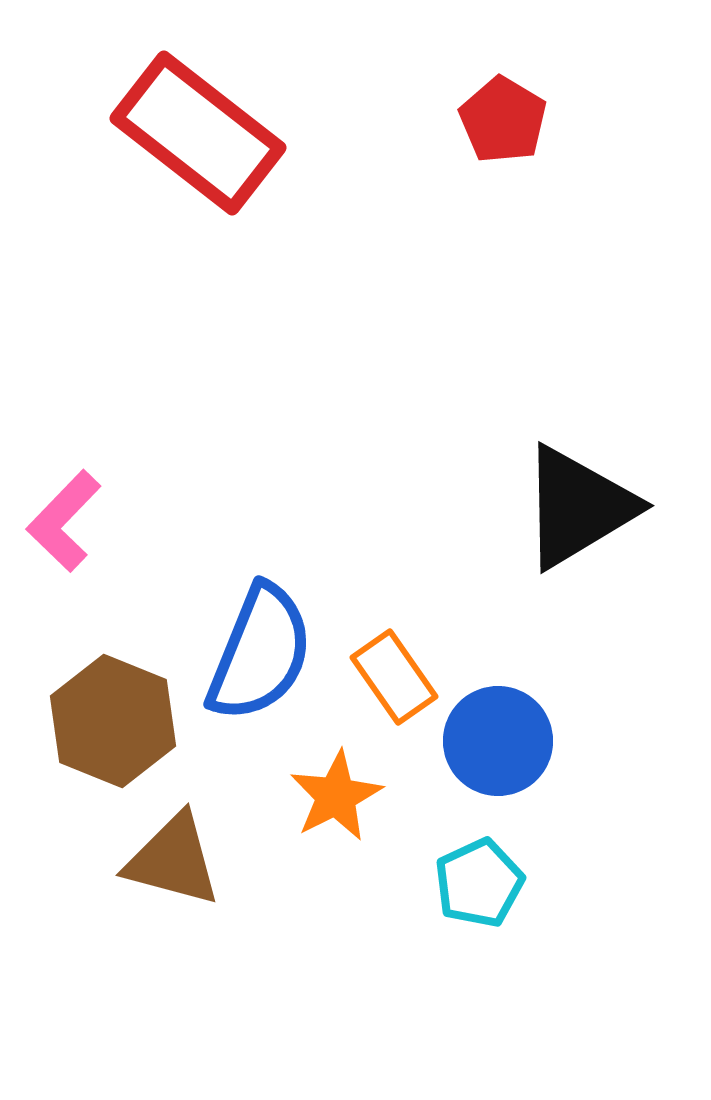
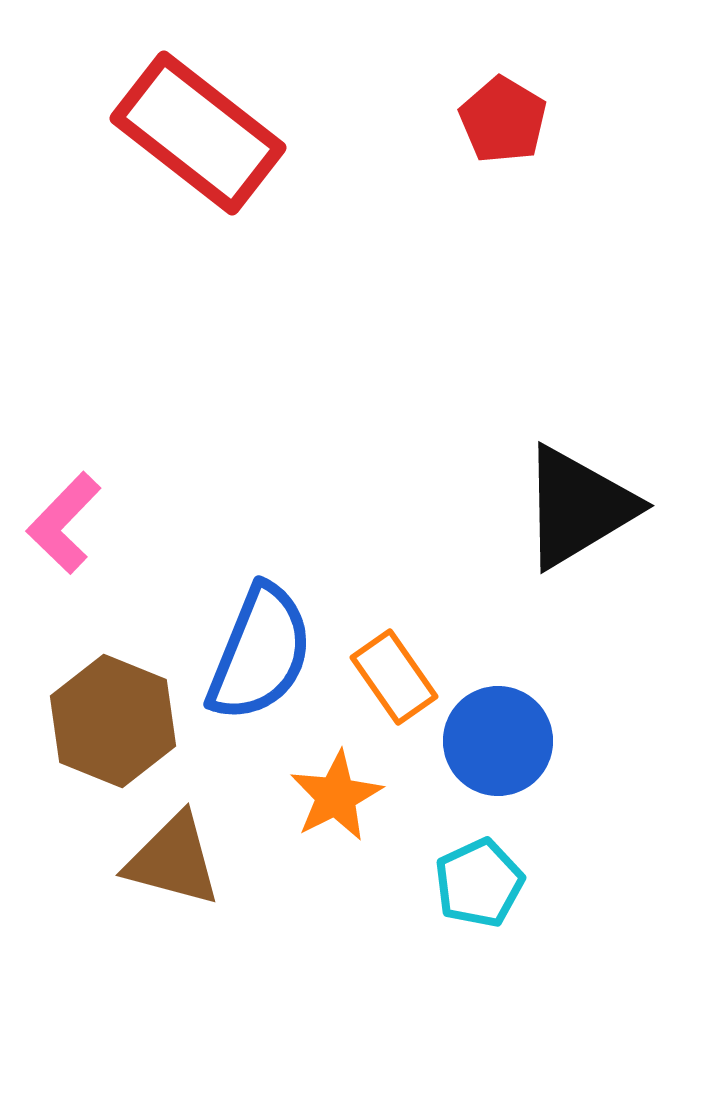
pink L-shape: moved 2 px down
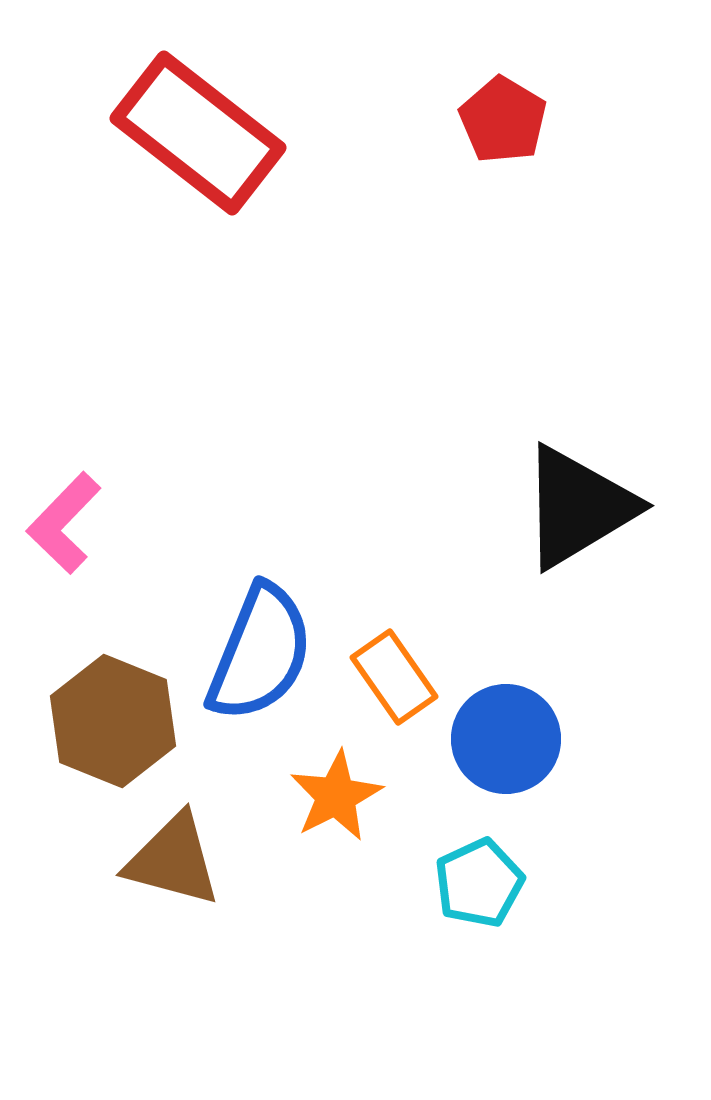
blue circle: moved 8 px right, 2 px up
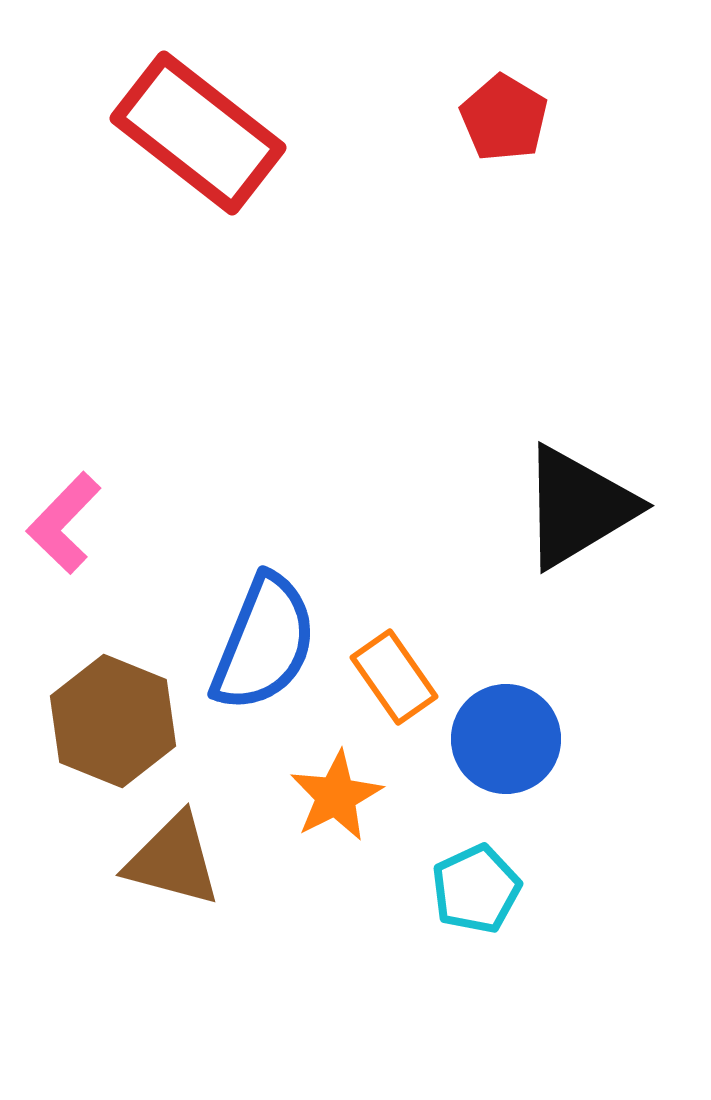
red pentagon: moved 1 px right, 2 px up
blue semicircle: moved 4 px right, 10 px up
cyan pentagon: moved 3 px left, 6 px down
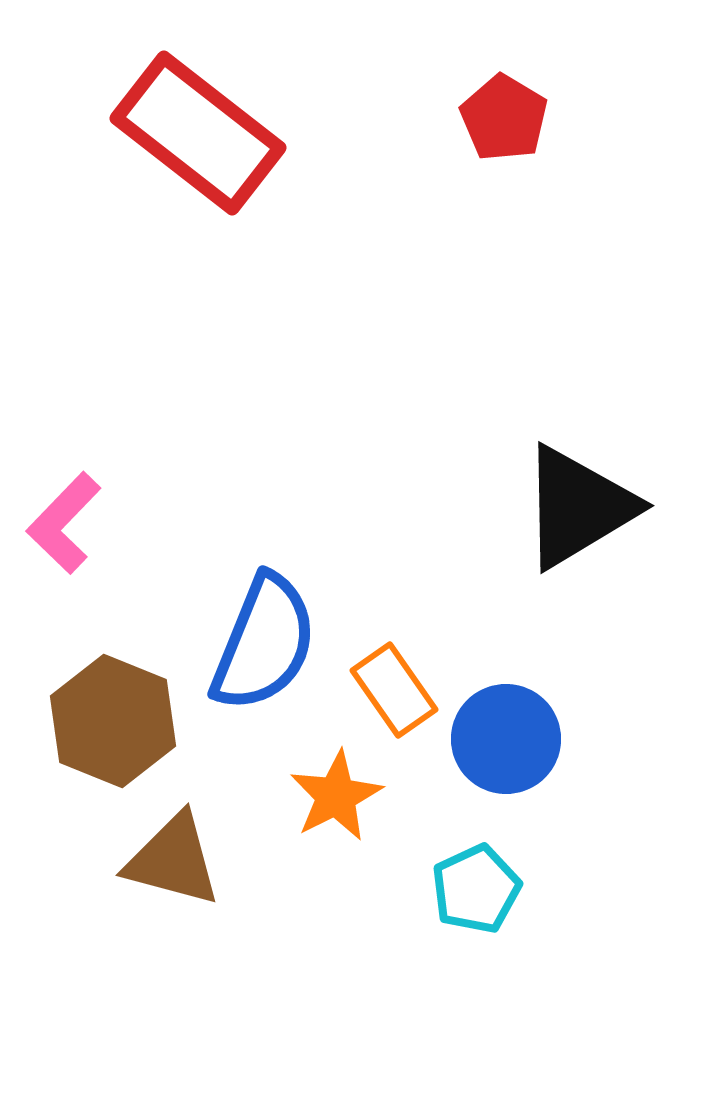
orange rectangle: moved 13 px down
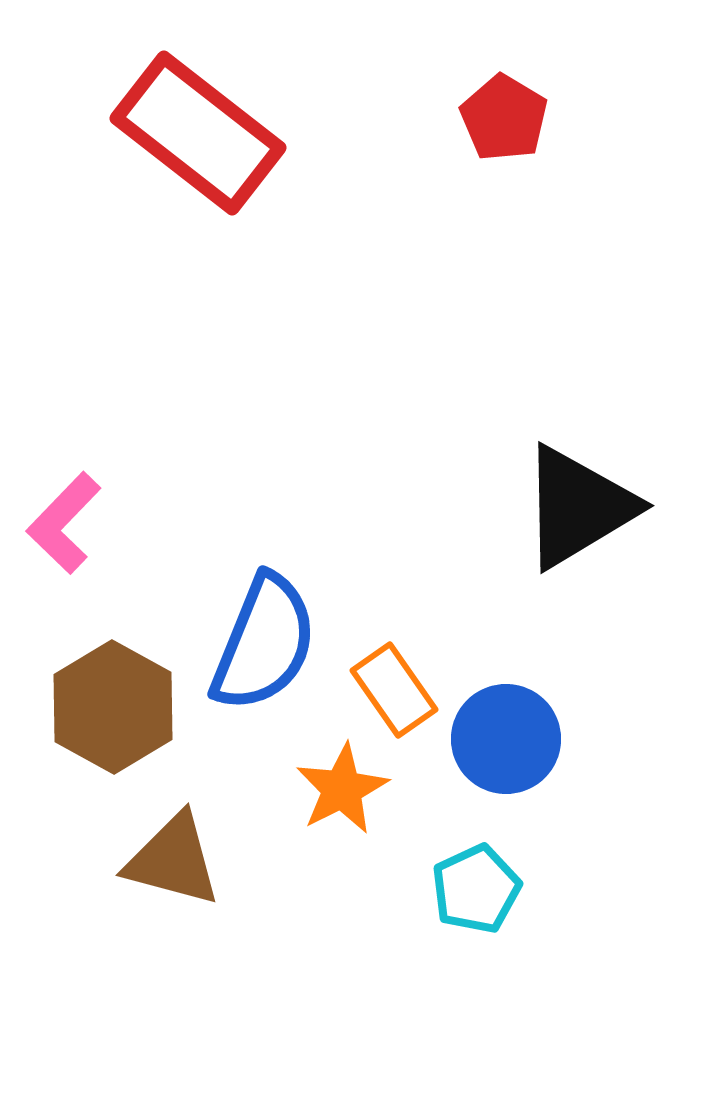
brown hexagon: moved 14 px up; rotated 7 degrees clockwise
orange star: moved 6 px right, 7 px up
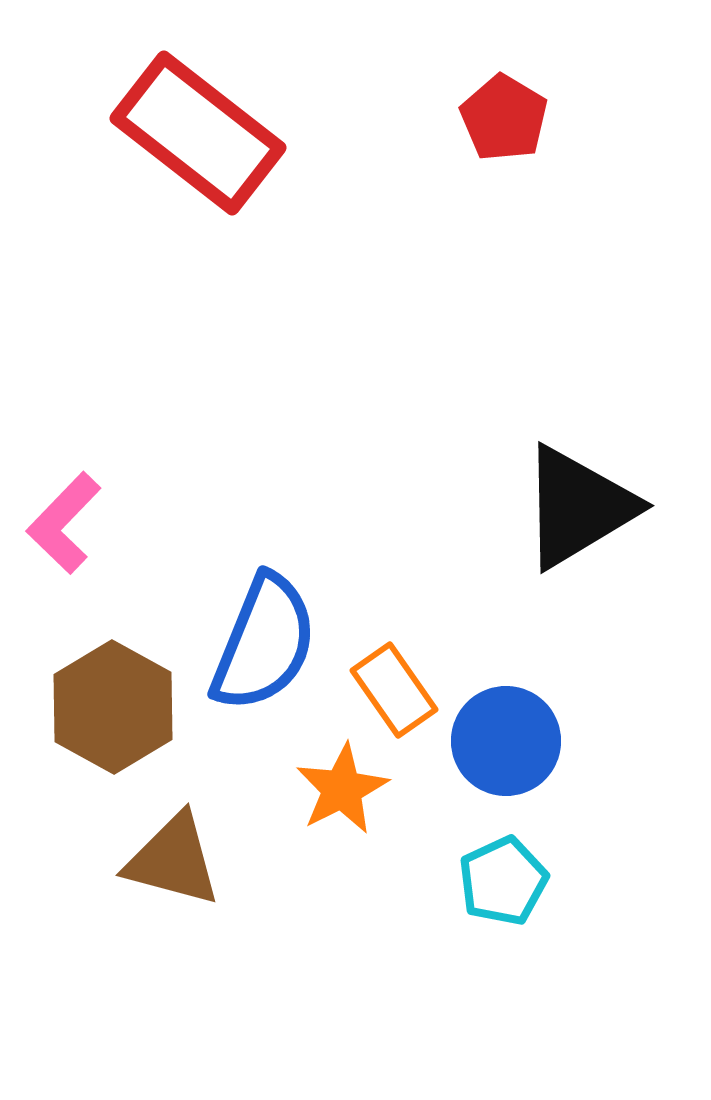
blue circle: moved 2 px down
cyan pentagon: moved 27 px right, 8 px up
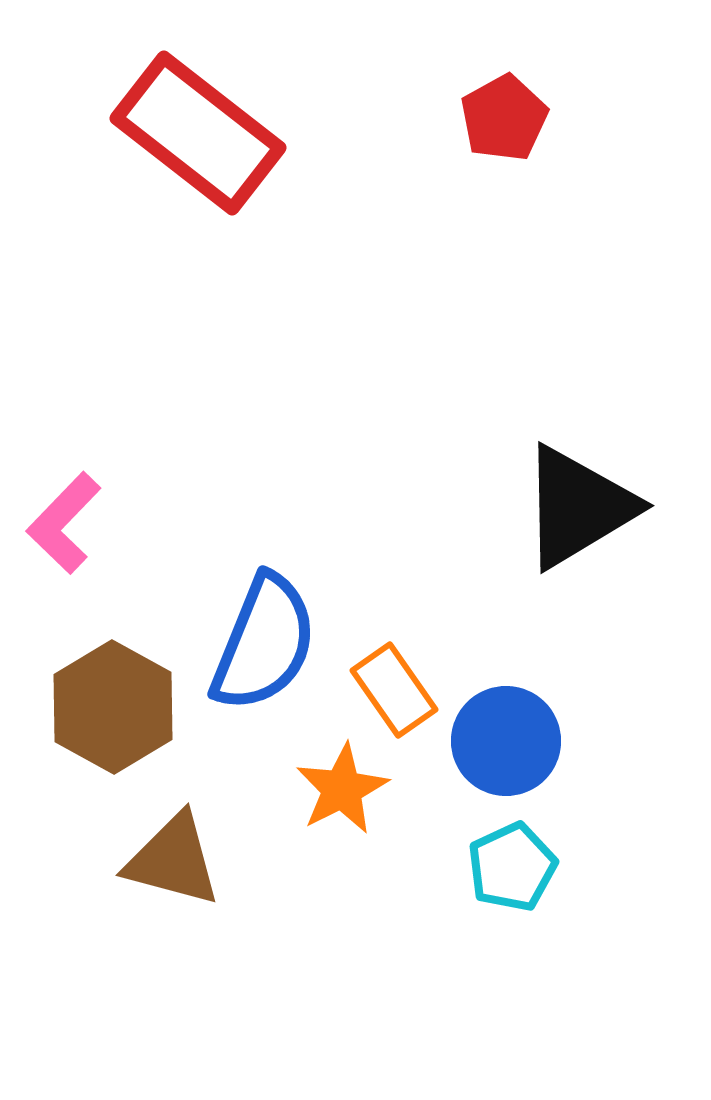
red pentagon: rotated 12 degrees clockwise
cyan pentagon: moved 9 px right, 14 px up
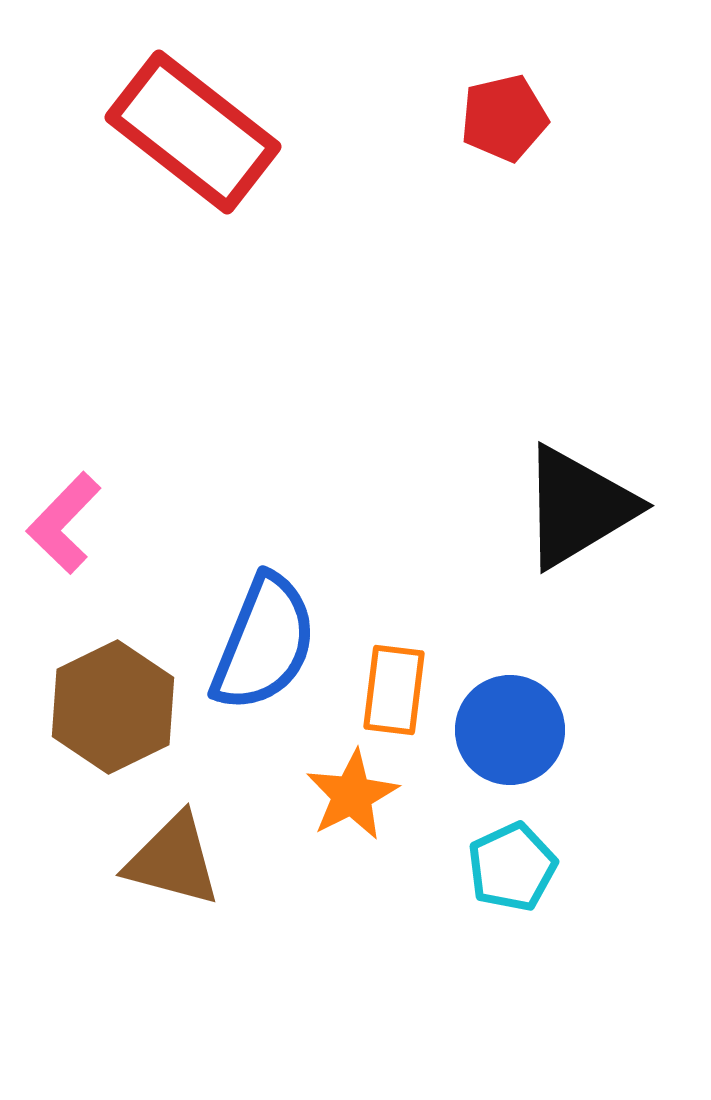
red pentagon: rotated 16 degrees clockwise
red rectangle: moved 5 px left, 1 px up
orange rectangle: rotated 42 degrees clockwise
brown hexagon: rotated 5 degrees clockwise
blue circle: moved 4 px right, 11 px up
orange star: moved 10 px right, 6 px down
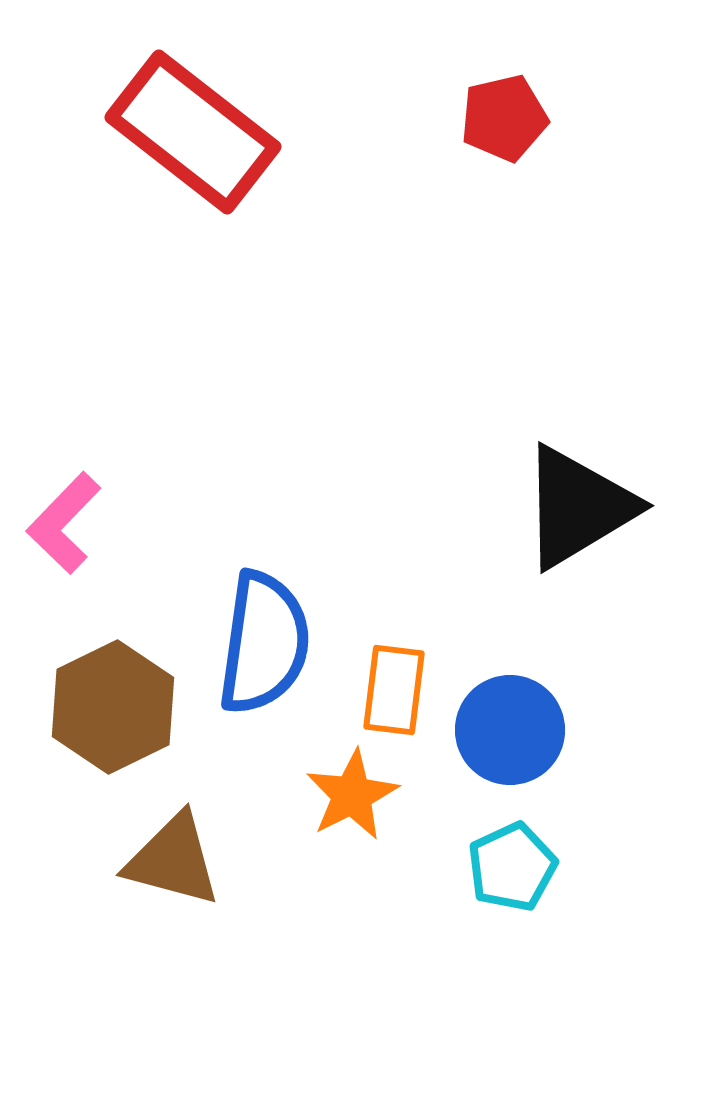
blue semicircle: rotated 14 degrees counterclockwise
